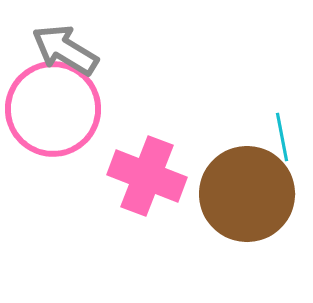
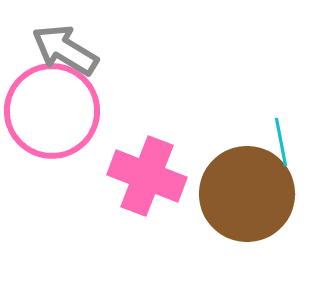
pink circle: moved 1 px left, 2 px down
cyan line: moved 1 px left, 5 px down
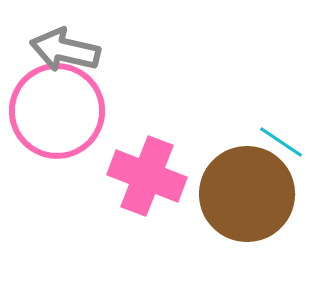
gray arrow: rotated 18 degrees counterclockwise
pink circle: moved 5 px right
cyan line: rotated 45 degrees counterclockwise
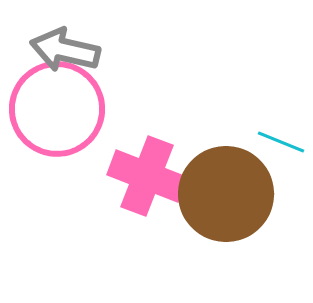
pink circle: moved 2 px up
cyan line: rotated 12 degrees counterclockwise
brown circle: moved 21 px left
